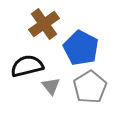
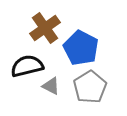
brown cross: moved 1 px right, 4 px down
gray triangle: rotated 24 degrees counterclockwise
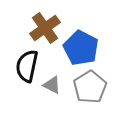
black semicircle: rotated 64 degrees counterclockwise
gray triangle: moved 1 px right, 1 px up
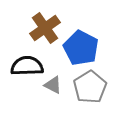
black semicircle: rotated 76 degrees clockwise
gray triangle: moved 1 px right
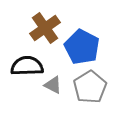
blue pentagon: moved 1 px right, 1 px up
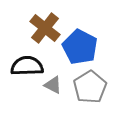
brown cross: rotated 16 degrees counterclockwise
blue pentagon: moved 2 px left
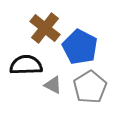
black semicircle: moved 1 px left, 1 px up
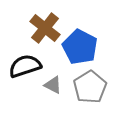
black semicircle: moved 1 px left, 1 px down; rotated 16 degrees counterclockwise
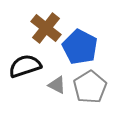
brown cross: moved 1 px right
gray triangle: moved 4 px right
